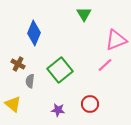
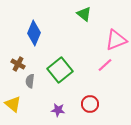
green triangle: rotated 21 degrees counterclockwise
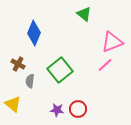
pink triangle: moved 4 px left, 2 px down
red circle: moved 12 px left, 5 px down
purple star: moved 1 px left
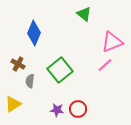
yellow triangle: rotated 48 degrees clockwise
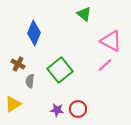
pink triangle: moved 1 px left, 1 px up; rotated 50 degrees clockwise
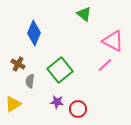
pink triangle: moved 2 px right
purple star: moved 8 px up
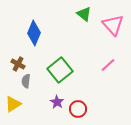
pink triangle: moved 16 px up; rotated 20 degrees clockwise
pink line: moved 3 px right
gray semicircle: moved 4 px left
purple star: rotated 24 degrees clockwise
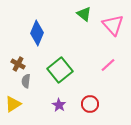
blue diamond: moved 3 px right
purple star: moved 2 px right, 3 px down
red circle: moved 12 px right, 5 px up
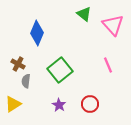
pink line: rotated 70 degrees counterclockwise
